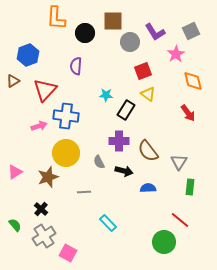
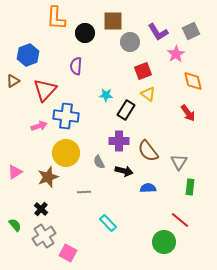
purple L-shape: moved 3 px right
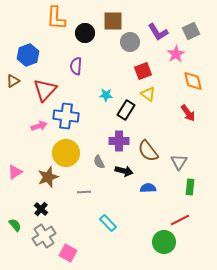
red line: rotated 66 degrees counterclockwise
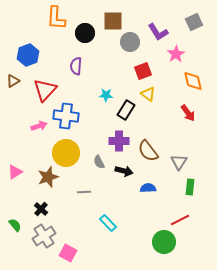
gray square: moved 3 px right, 9 px up
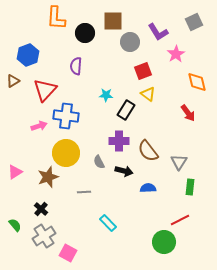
orange diamond: moved 4 px right, 1 px down
